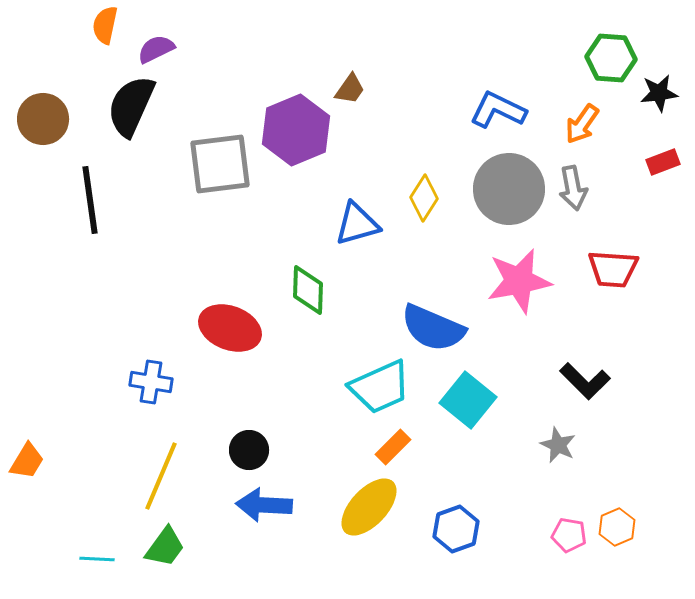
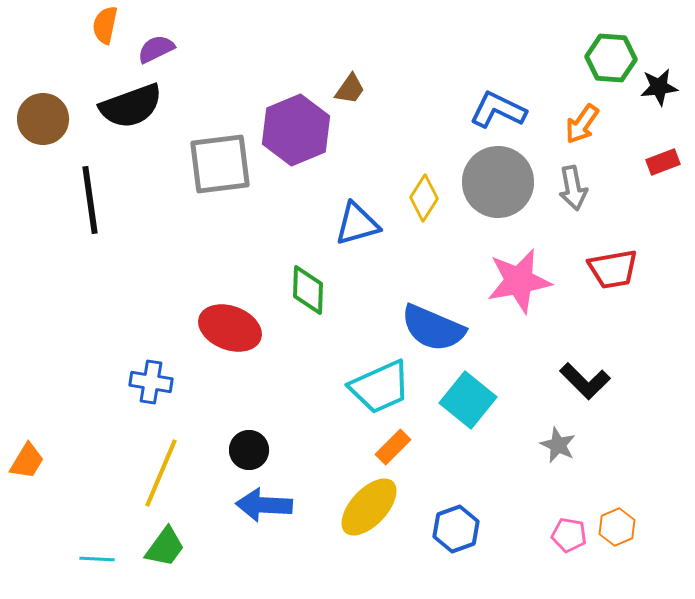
black star: moved 6 px up
black semicircle: rotated 134 degrees counterclockwise
gray circle: moved 11 px left, 7 px up
red trapezoid: rotated 14 degrees counterclockwise
yellow line: moved 3 px up
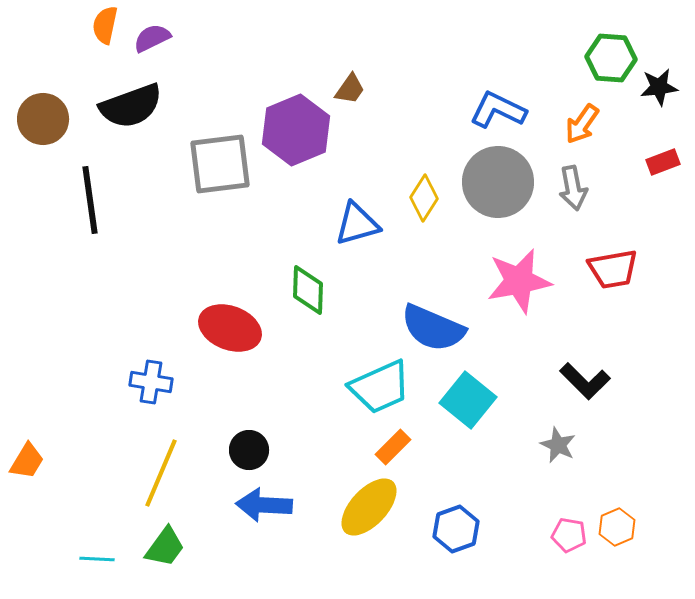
purple semicircle: moved 4 px left, 11 px up
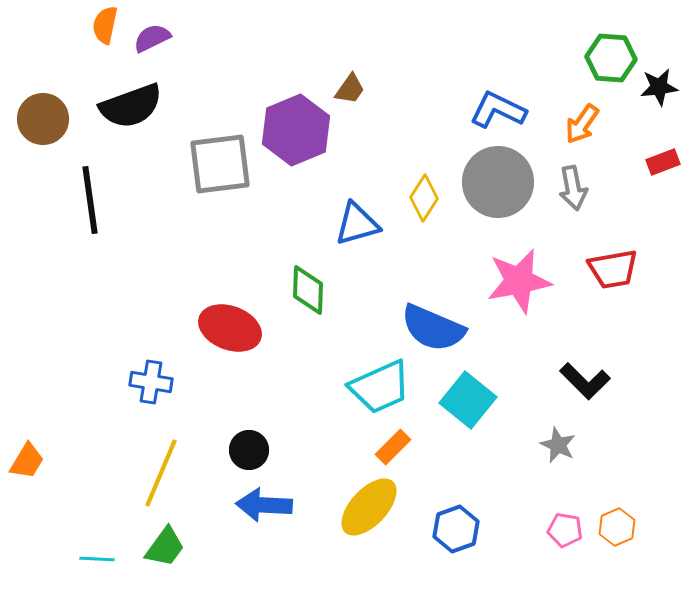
pink pentagon: moved 4 px left, 5 px up
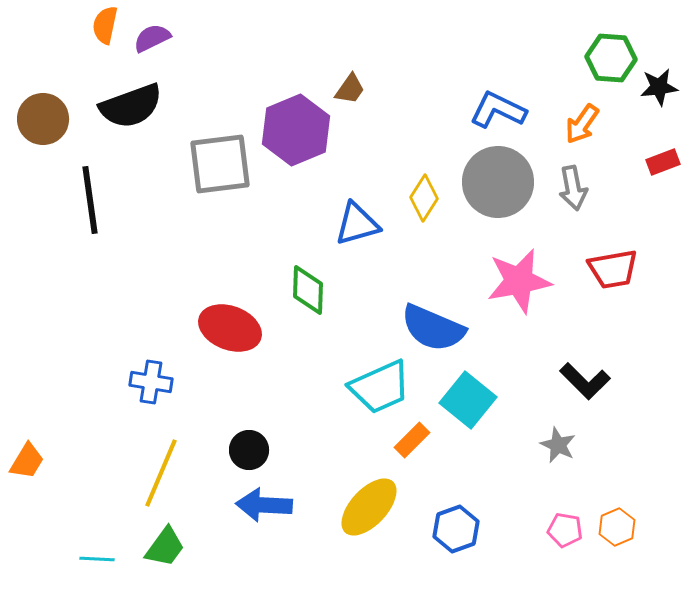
orange rectangle: moved 19 px right, 7 px up
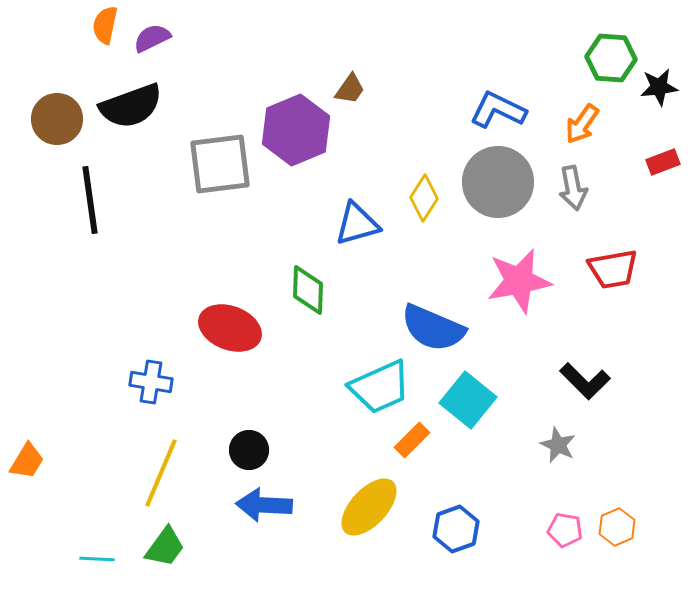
brown circle: moved 14 px right
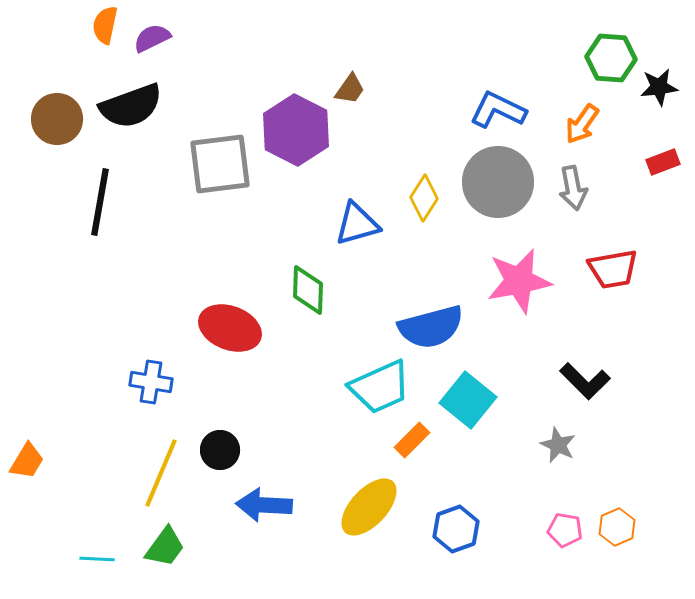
purple hexagon: rotated 10 degrees counterclockwise
black line: moved 10 px right, 2 px down; rotated 18 degrees clockwise
blue semicircle: moved 2 px left, 1 px up; rotated 38 degrees counterclockwise
black circle: moved 29 px left
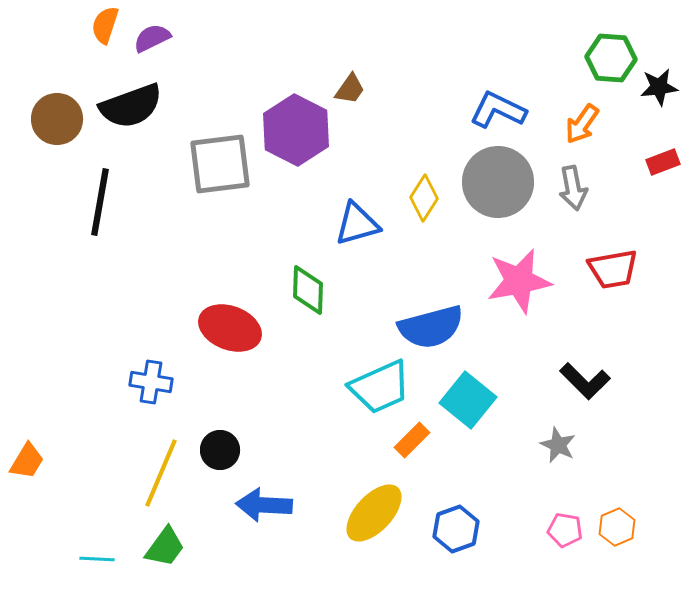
orange semicircle: rotated 6 degrees clockwise
yellow ellipse: moved 5 px right, 6 px down
